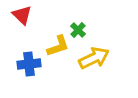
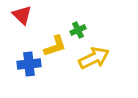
green cross: rotated 21 degrees clockwise
yellow L-shape: moved 3 px left
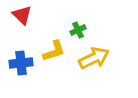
yellow L-shape: moved 1 px left, 5 px down
blue cross: moved 8 px left, 1 px up
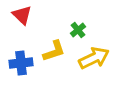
green cross: rotated 14 degrees counterclockwise
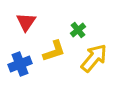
red triangle: moved 4 px right, 7 px down; rotated 20 degrees clockwise
yellow arrow: rotated 24 degrees counterclockwise
blue cross: moved 1 px left, 1 px down; rotated 15 degrees counterclockwise
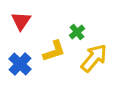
red triangle: moved 5 px left, 1 px up
green cross: moved 1 px left, 2 px down
blue cross: rotated 25 degrees counterclockwise
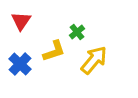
yellow arrow: moved 2 px down
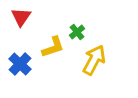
red triangle: moved 4 px up
yellow L-shape: moved 1 px left, 4 px up
yellow arrow: rotated 12 degrees counterclockwise
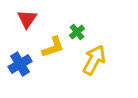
red triangle: moved 6 px right, 2 px down
blue cross: rotated 15 degrees clockwise
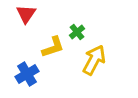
red triangle: moved 1 px left, 5 px up
blue cross: moved 7 px right, 10 px down
